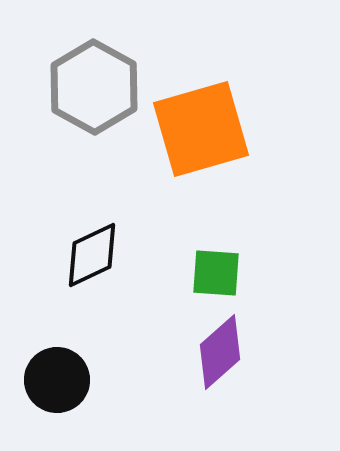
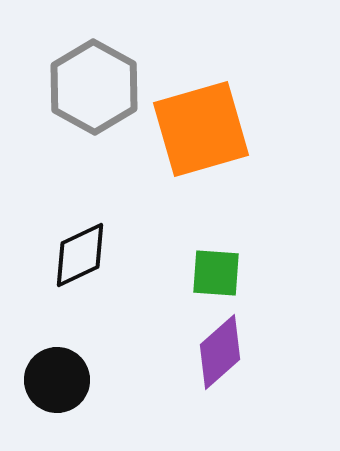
black diamond: moved 12 px left
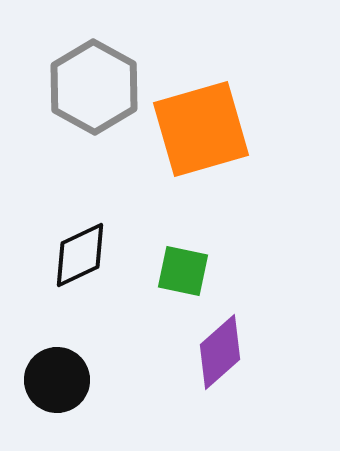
green square: moved 33 px left, 2 px up; rotated 8 degrees clockwise
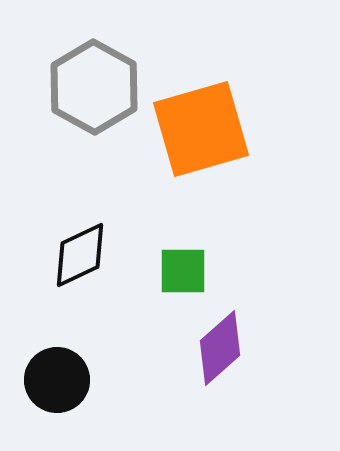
green square: rotated 12 degrees counterclockwise
purple diamond: moved 4 px up
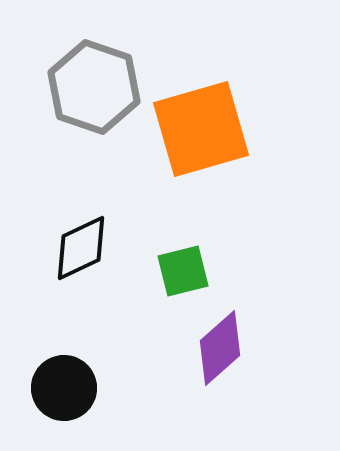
gray hexagon: rotated 10 degrees counterclockwise
black diamond: moved 1 px right, 7 px up
green square: rotated 14 degrees counterclockwise
black circle: moved 7 px right, 8 px down
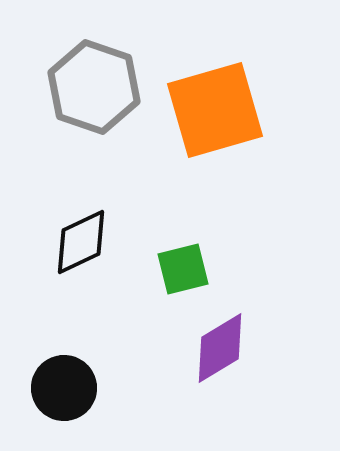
orange square: moved 14 px right, 19 px up
black diamond: moved 6 px up
green square: moved 2 px up
purple diamond: rotated 10 degrees clockwise
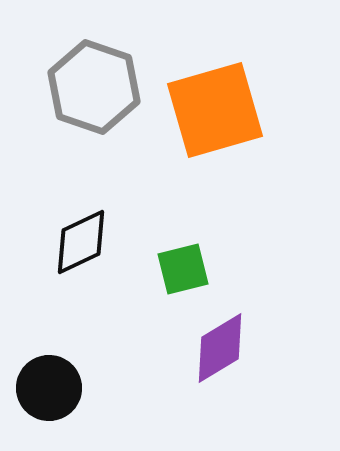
black circle: moved 15 px left
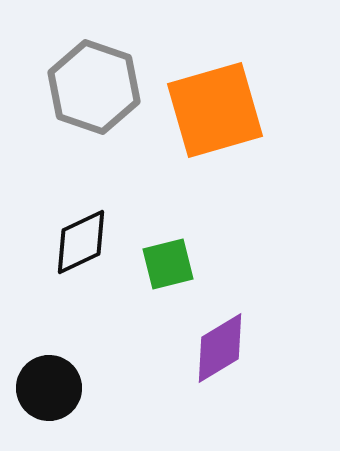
green square: moved 15 px left, 5 px up
